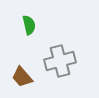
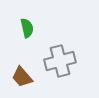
green semicircle: moved 2 px left, 3 px down
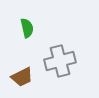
brown trapezoid: rotated 75 degrees counterclockwise
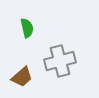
brown trapezoid: rotated 15 degrees counterclockwise
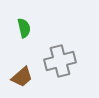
green semicircle: moved 3 px left
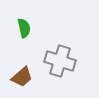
gray cross: rotated 32 degrees clockwise
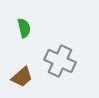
gray cross: rotated 8 degrees clockwise
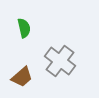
gray cross: rotated 12 degrees clockwise
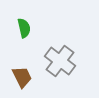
brown trapezoid: rotated 75 degrees counterclockwise
